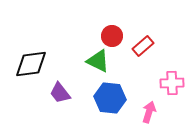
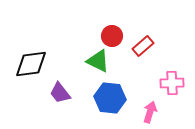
pink arrow: moved 1 px right
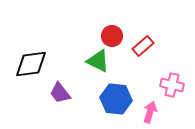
pink cross: moved 2 px down; rotated 15 degrees clockwise
blue hexagon: moved 6 px right, 1 px down
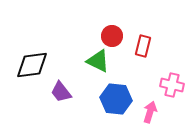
red rectangle: rotated 35 degrees counterclockwise
black diamond: moved 1 px right, 1 px down
purple trapezoid: moved 1 px right, 1 px up
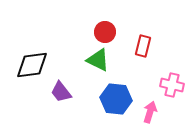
red circle: moved 7 px left, 4 px up
green triangle: moved 1 px up
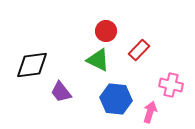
red circle: moved 1 px right, 1 px up
red rectangle: moved 4 px left, 4 px down; rotated 30 degrees clockwise
pink cross: moved 1 px left
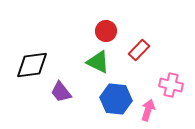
green triangle: moved 2 px down
pink arrow: moved 2 px left, 2 px up
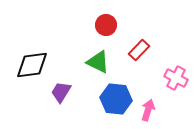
red circle: moved 6 px up
pink cross: moved 5 px right, 7 px up; rotated 15 degrees clockwise
purple trapezoid: rotated 70 degrees clockwise
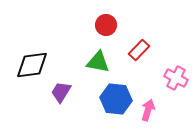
green triangle: rotated 15 degrees counterclockwise
